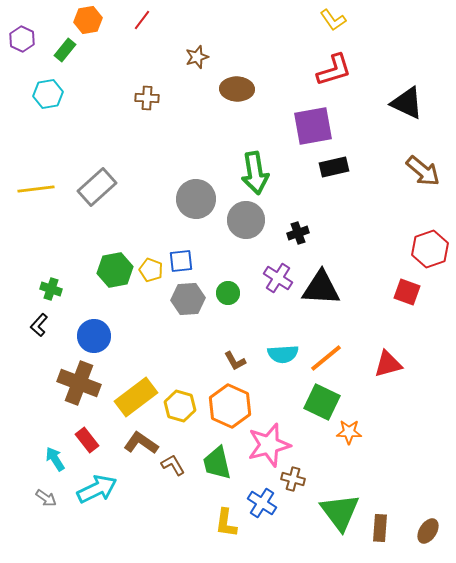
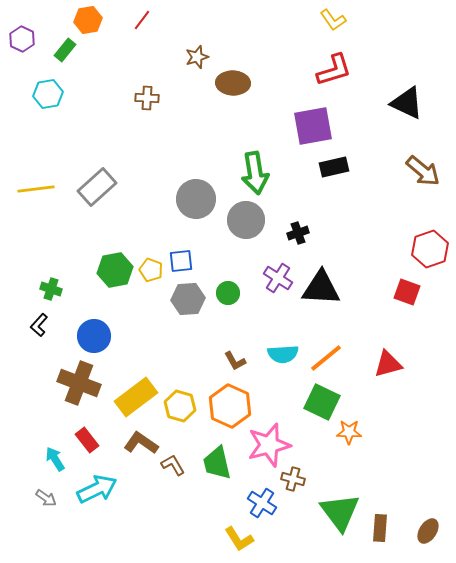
brown ellipse at (237, 89): moved 4 px left, 6 px up
yellow L-shape at (226, 523): moved 13 px right, 16 px down; rotated 40 degrees counterclockwise
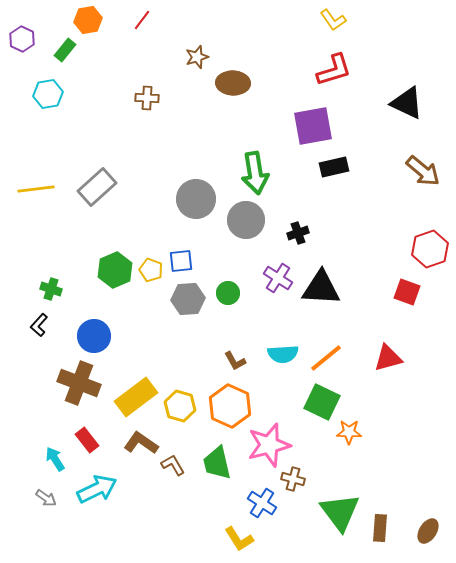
green hexagon at (115, 270): rotated 12 degrees counterclockwise
red triangle at (388, 364): moved 6 px up
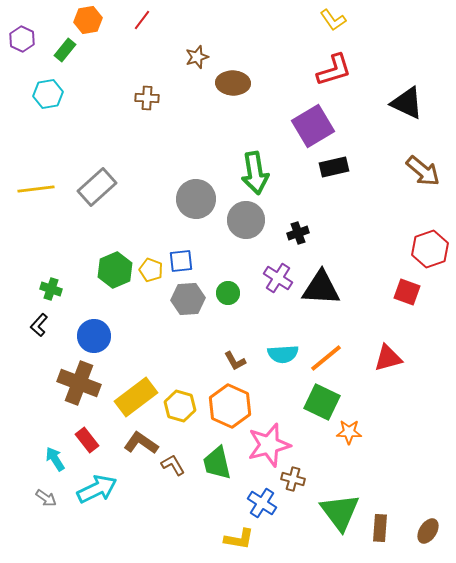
purple square at (313, 126): rotated 21 degrees counterclockwise
yellow L-shape at (239, 539): rotated 48 degrees counterclockwise
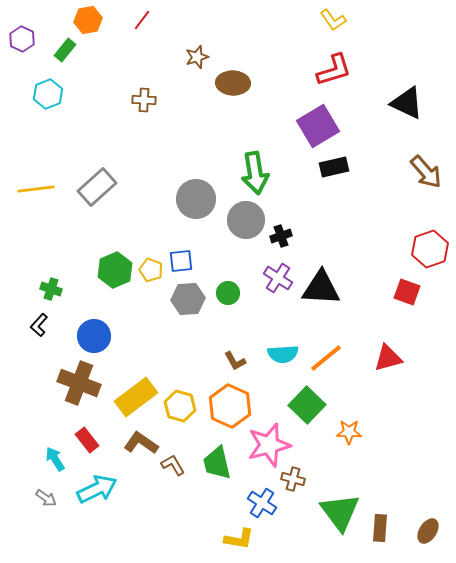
cyan hexagon at (48, 94): rotated 12 degrees counterclockwise
brown cross at (147, 98): moved 3 px left, 2 px down
purple square at (313, 126): moved 5 px right
brown arrow at (423, 171): moved 3 px right, 1 px down; rotated 9 degrees clockwise
black cross at (298, 233): moved 17 px left, 3 px down
green square at (322, 402): moved 15 px left, 3 px down; rotated 18 degrees clockwise
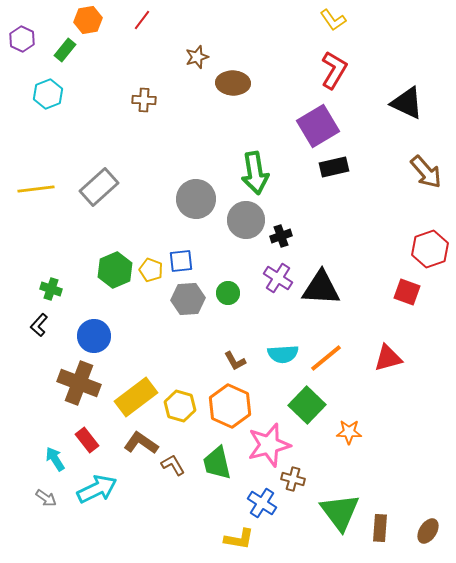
red L-shape at (334, 70): rotated 42 degrees counterclockwise
gray rectangle at (97, 187): moved 2 px right
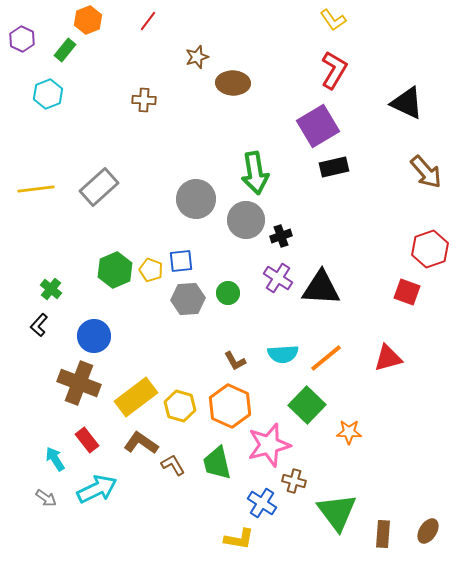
orange hexagon at (88, 20): rotated 12 degrees counterclockwise
red line at (142, 20): moved 6 px right, 1 px down
green cross at (51, 289): rotated 20 degrees clockwise
brown cross at (293, 479): moved 1 px right, 2 px down
green triangle at (340, 512): moved 3 px left
brown rectangle at (380, 528): moved 3 px right, 6 px down
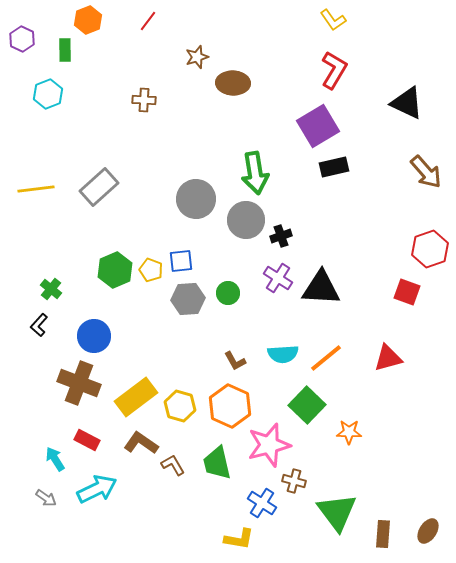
green rectangle at (65, 50): rotated 40 degrees counterclockwise
red rectangle at (87, 440): rotated 25 degrees counterclockwise
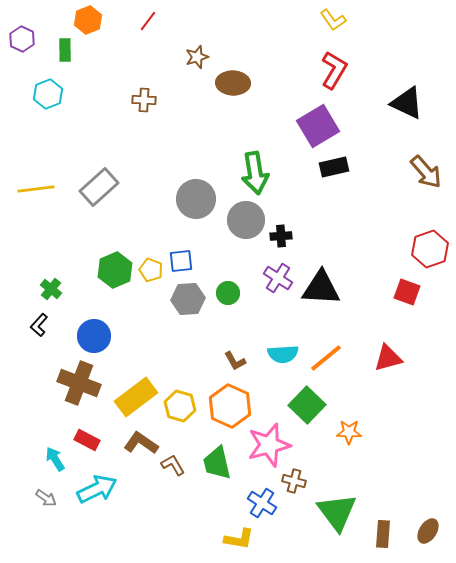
black cross at (281, 236): rotated 15 degrees clockwise
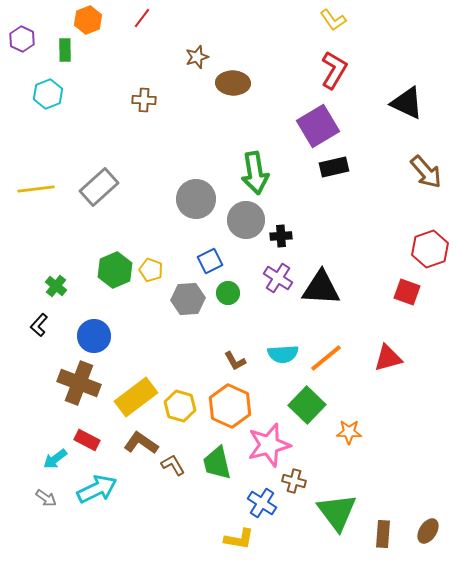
red line at (148, 21): moved 6 px left, 3 px up
blue square at (181, 261): moved 29 px right; rotated 20 degrees counterclockwise
green cross at (51, 289): moved 5 px right, 3 px up
cyan arrow at (55, 459): rotated 95 degrees counterclockwise
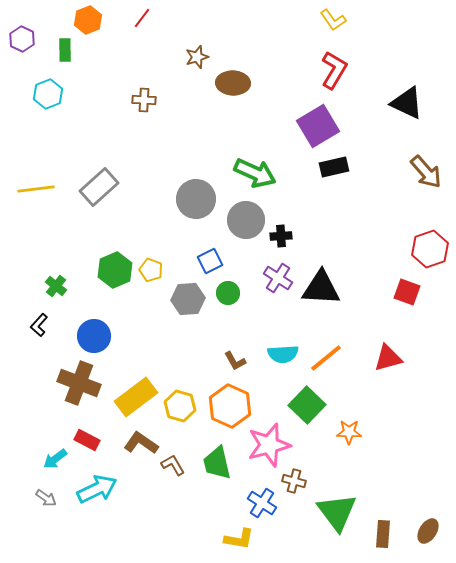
green arrow at (255, 173): rotated 57 degrees counterclockwise
